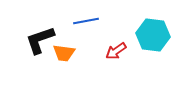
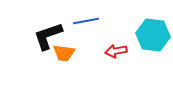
black L-shape: moved 8 px right, 4 px up
red arrow: rotated 25 degrees clockwise
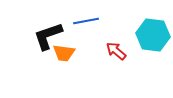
red arrow: rotated 50 degrees clockwise
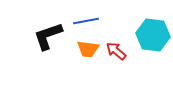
orange trapezoid: moved 24 px right, 4 px up
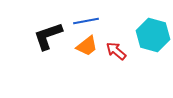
cyan hexagon: rotated 8 degrees clockwise
orange trapezoid: moved 1 px left, 3 px up; rotated 45 degrees counterclockwise
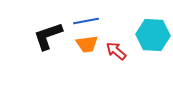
cyan hexagon: rotated 12 degrees counterclockwise
orange trapezoid: moved 2 px up; rotated 30 degrees clockwise
